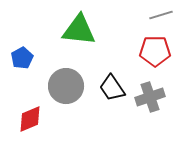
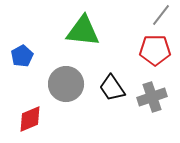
gray line: rotated 35 degrees counterclockwise
green triangle: moved 4 px right, 1 px down
red pentagon: moved 1 px up
blue pentagon: moved 2 px up
gray circle: moved 2 px up
gray cross: moved 2 px right
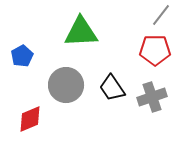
green triangle: moved 2 px left, 1 px down; rotated 9 degrees counterclockwise
gray circle: moved 1 px down
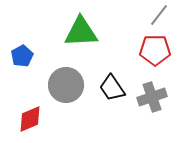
gray line: moved 2 px left
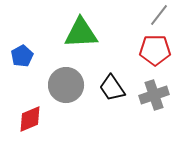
green triangle: moved 1 px down
gray cross: moved 2 px right, 2 px up
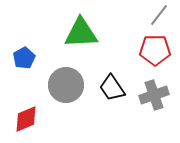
blue pentagon: moved 2 px right, 2 px down
red diamond: moved 4 px left
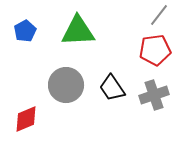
green triangle: moved 3 px left, 2 px up
red pentagon: rotated 8 degrees counterclockwise
blue pentagon: moved 1 px right, 27 px up
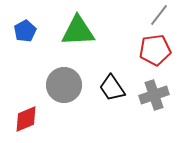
gray circle: moved 2 px left
